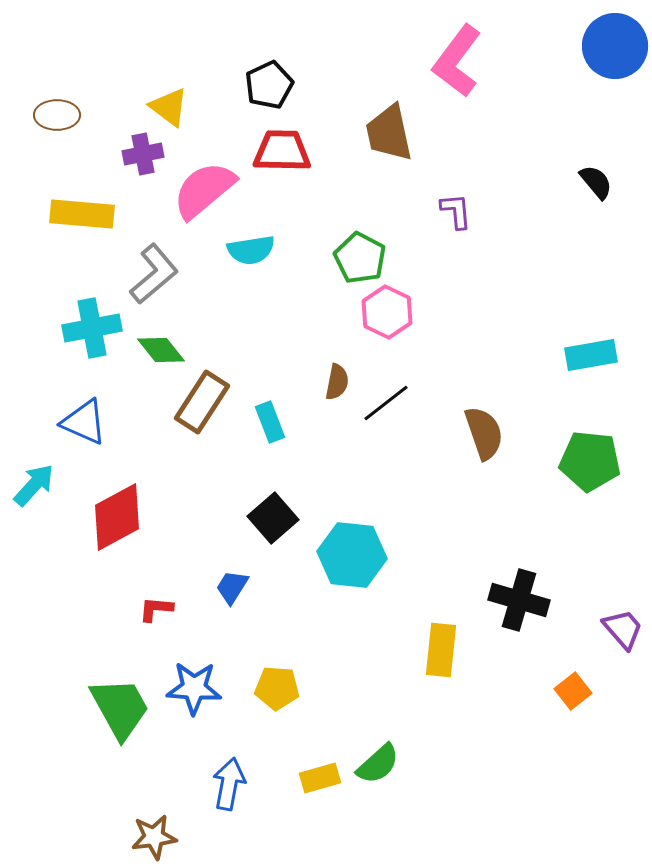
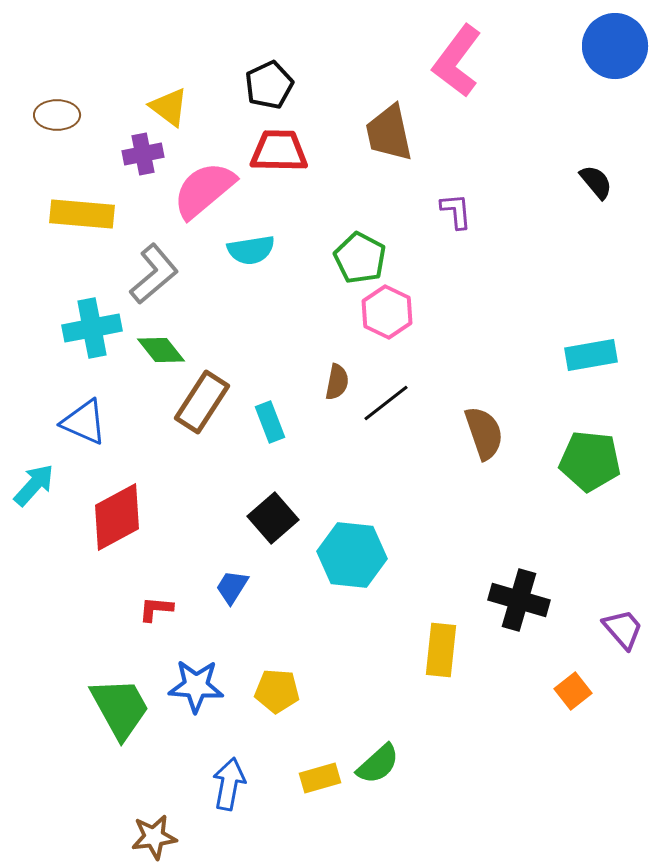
red trapezoid at (282, 151): moved 3 px left
blue star at (194, 688): moved 2 px right, 2 px up
yellow pentagon at (277, 688): moved 3 px down
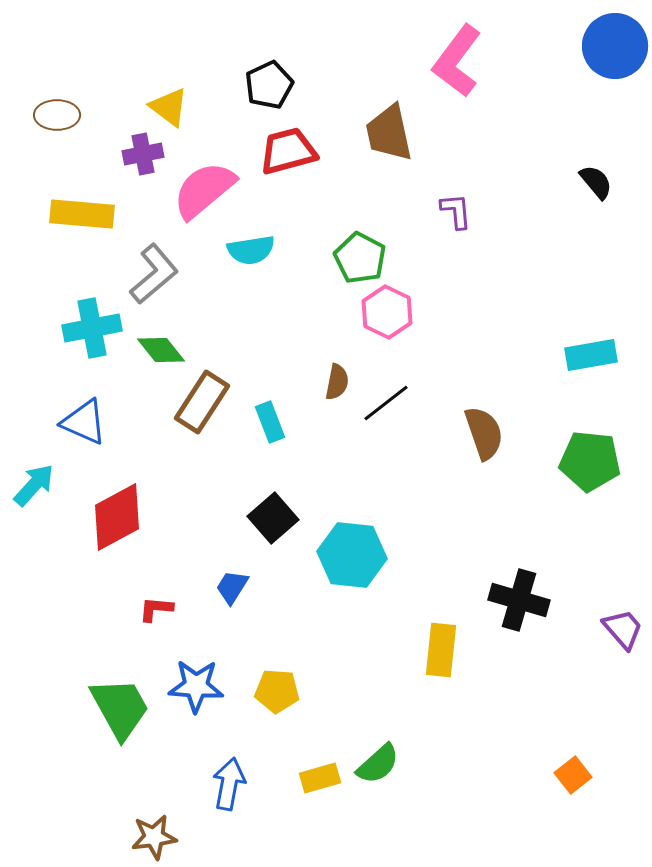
red trapezoid at (279, 151): moved 9 px right; rotated 16 degrees counterclockwise
orange square at (573, 691): moved 84 px down
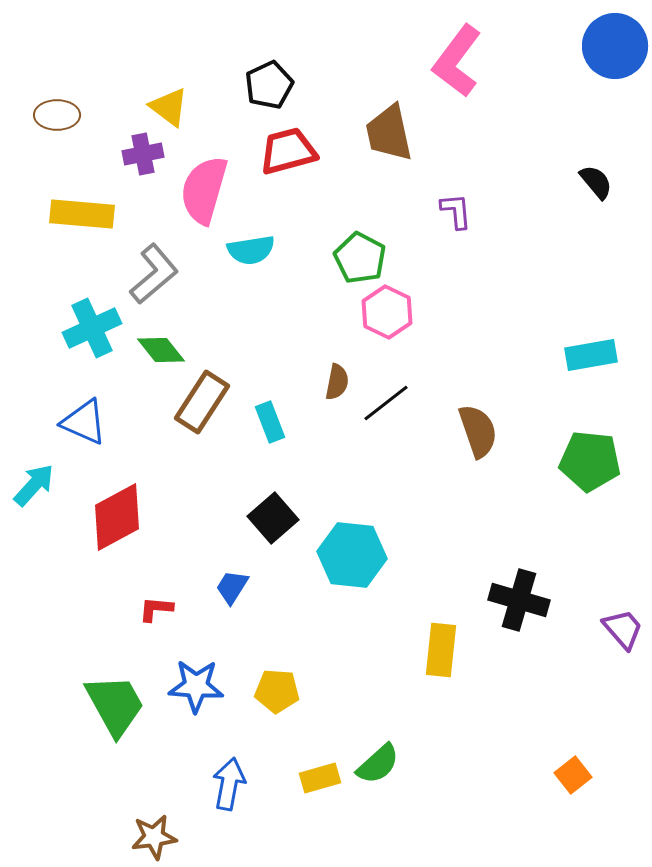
pink semicircle at (204, 190): rotated 34 degrees counterclockwise
cyan cross at (92, 328): rotated 14 degrees counterclockwise
brown semicircle at (484, 433): moved 6 px left, 2 px up
green trapezoid at (120, 708): moved 5 px left, 3 px up
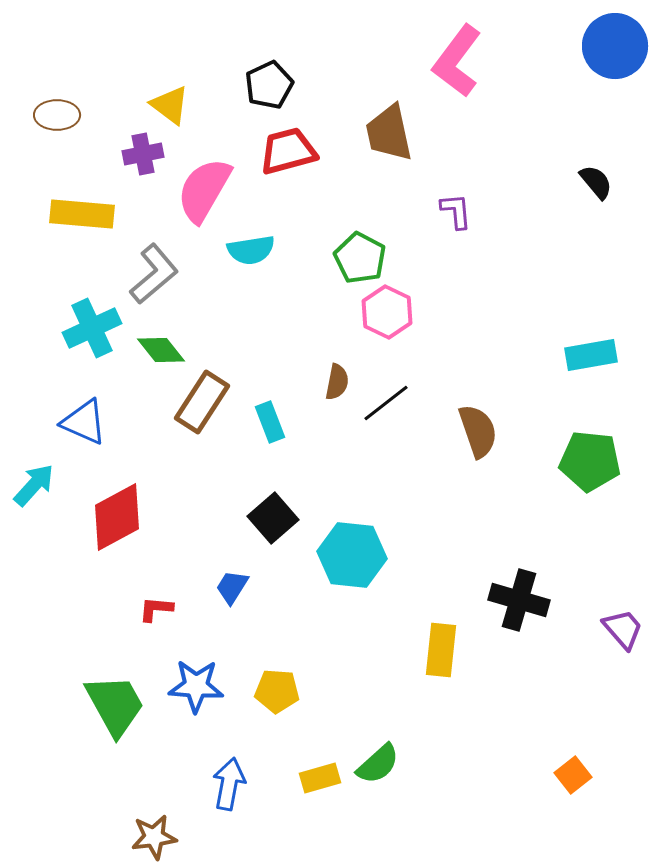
yellow triangle at (169, 107): moved 1 px right, 2 px up
pink semicircle at (204, 190): rotated 14 degrees clockwise
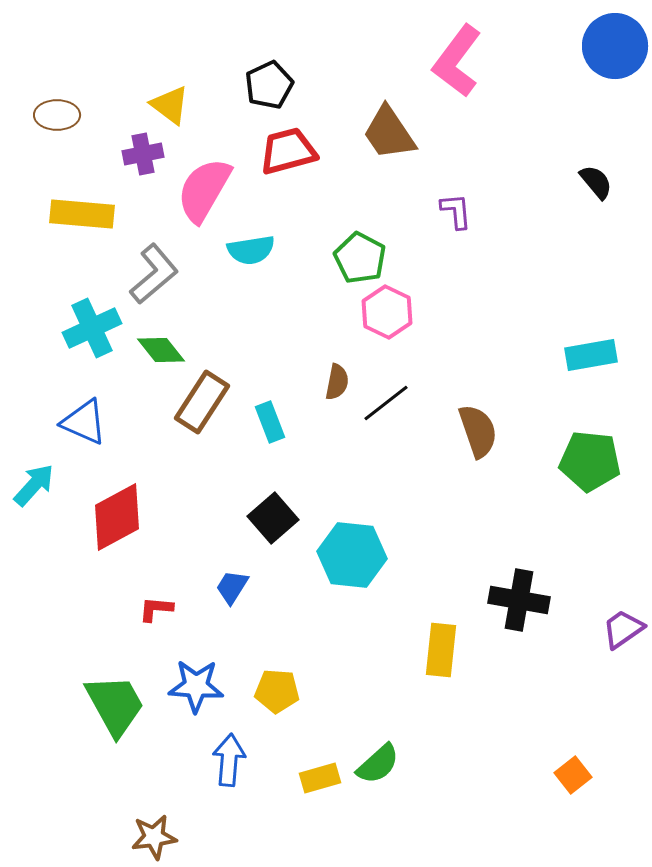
brown trapezoid at (389, 133): rotated 22 degrees counterclockwise
black cross at (519, 600): rotated 6 degrees counterclockwise
purple trapezoid at (623, 629): rotated 84 degrees counterclockwise
blue arrow at (229, 784): moved 24 px up; rotated 6 degrees counterclockwise
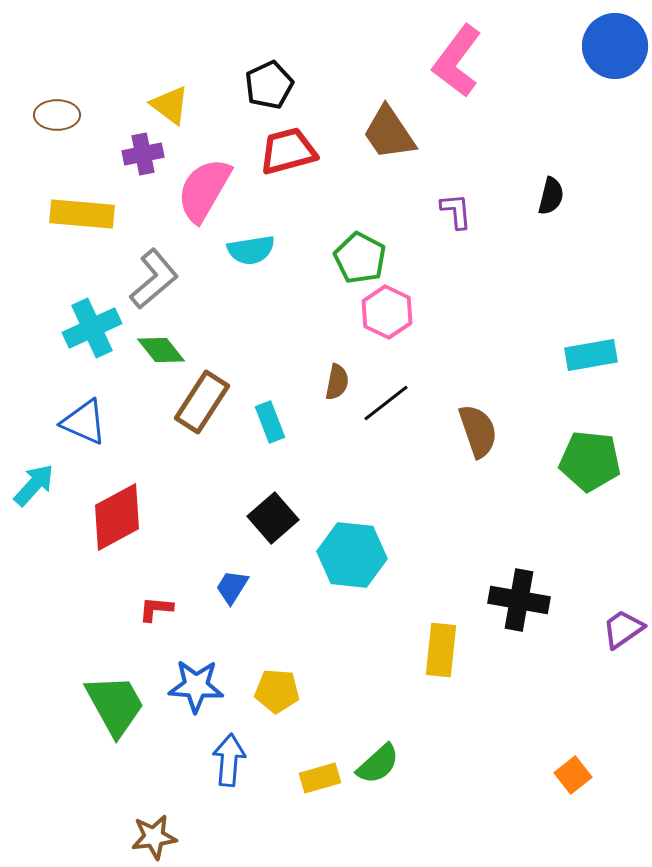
black semicircle at (596, 182): moved 45 px left, 14 px down; rotated 54 degrees clockwise
gray L-shape at (154, 274): moved 5 px down
